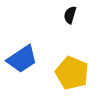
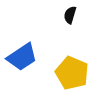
blue trapezoid: moved 2 px up
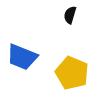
blue trapezoid: rotated 56 degrees clockwise
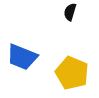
black semicircle: moved 3 px up
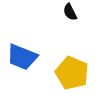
black semicircle: rotated 42 degrees counterclockwise
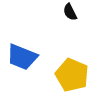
yellow pentagon: moved 2 px down
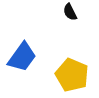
blue trapezoid: rotated 76 degrees counterclockwise
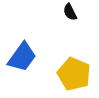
yellow pentagon: moved 2 px right, 1 px up
